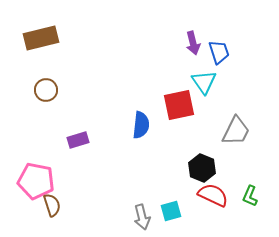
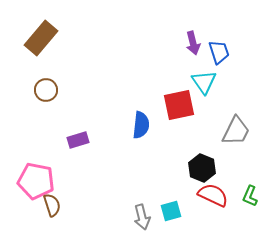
brown rectangle: rotated 36 degrees counterclockwise
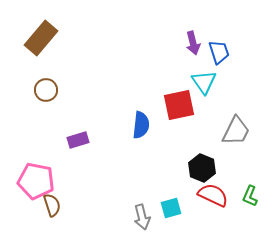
cyan square: moved 3 px up
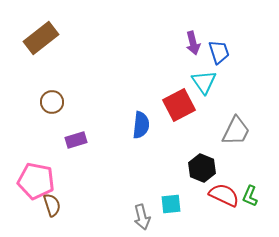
brown rectangle: rotated 12 degrees clockwise
brown circle: moved 6 px right, 12 px down
red square: rotated 16 degrees counterclockwise
purple rectangle: moved 2 px left
red semicircle: moved 11 px right
cyan square: moved 4 px up; rotated 10 degrees clockwise
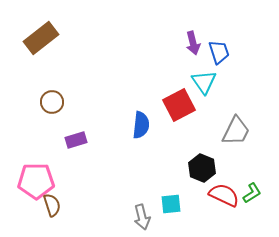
pink pentagon: rotated 12 degrees counterclockwise
green L-shape: moved 2 px right, 3 px up; rotated 145 degrees counterclockwise
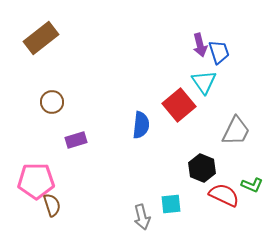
purple arrow: moved 7 px right, 2 px down
red square: rotated 12 degrees counterclockwise
green L-shape: moved 8 px up; rotated 55 degrees clockwise
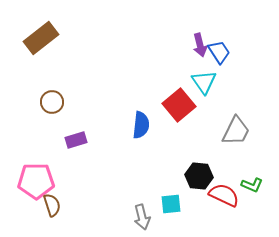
blue trapezoid: rotated 15 degrees counterclockwise
black hexagon: moved 3 px left, 8 px down; rotated 16 degrees counterclockwise
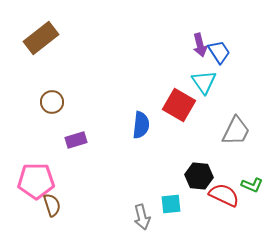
red square: rotated 20 degrees counterclockwise
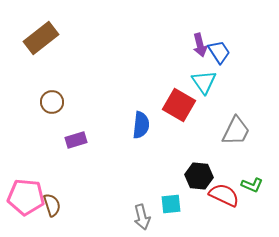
pink pentagon: moved 10 px left, 16 px down; rotated 6 degrees clockwise
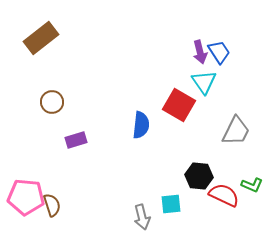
purple arrow: moved 7 px down
